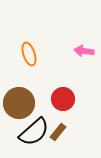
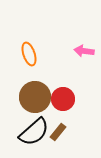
brown circle: moved 16 px right, 6 px up
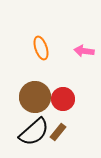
orange ellipse: moved 12 px right, 6 px up
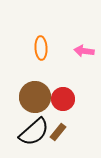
orange ellipse: rotated 15 degrees clockwise
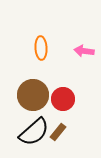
brown circle: moved 2 px left, 2 px up
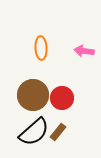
red circle: moved 1 px left, 1 px up
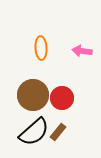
pink arrow: moved 2 px left
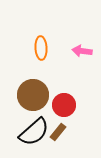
red circle: moved 2 px right, 7 px down
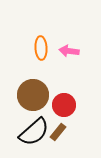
pink arrow: moved 13 px left
